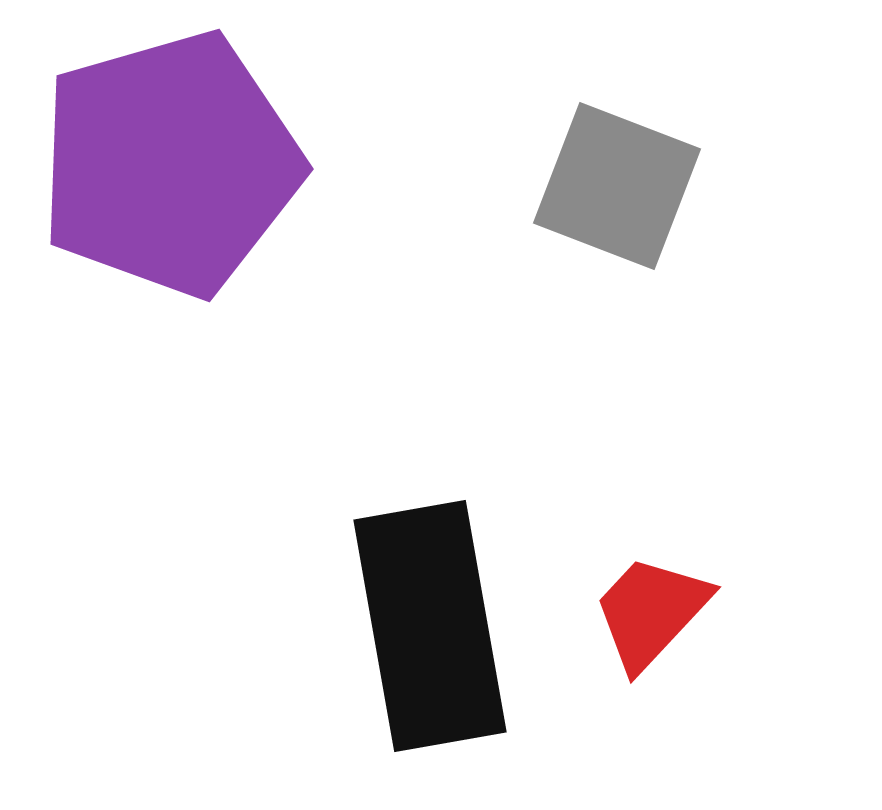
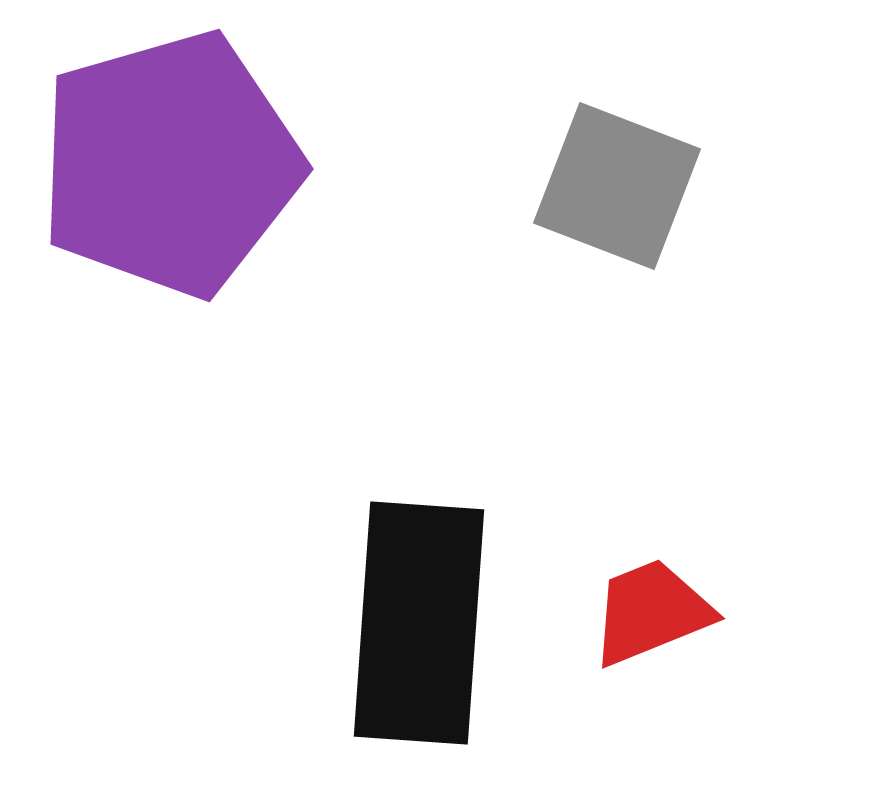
red trapezoid: rotated 25 degrees clockwise
black rectangle: moved 11 px left, 3 px up; rotated 14 degrees clockwise
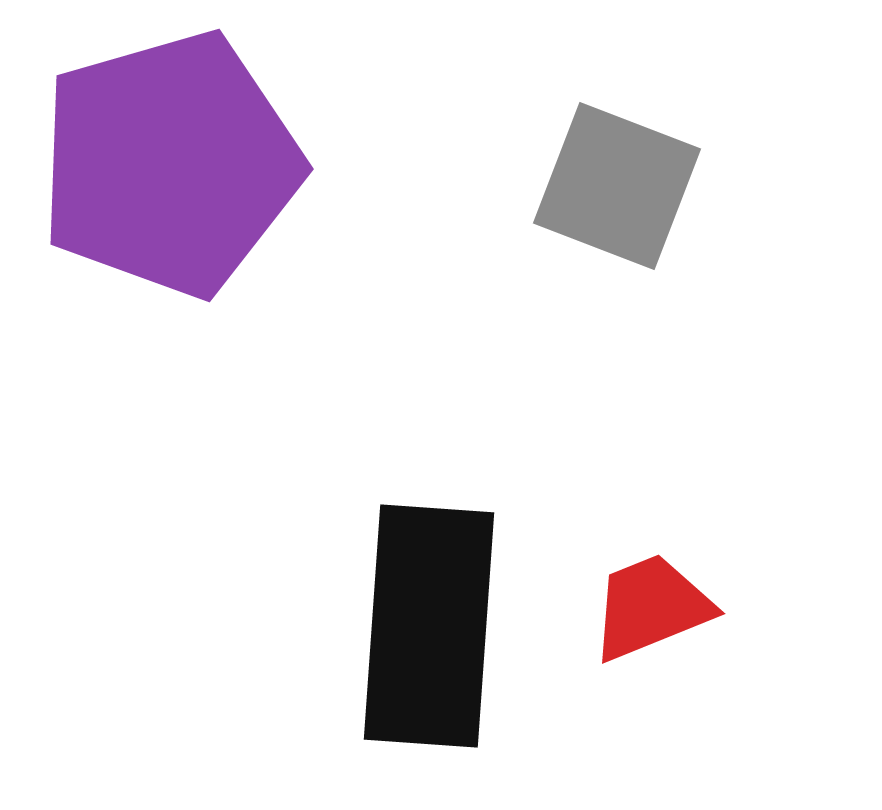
red trapezoid: moved 5 px up
black rectangle: moved 10 px right, 3 px down
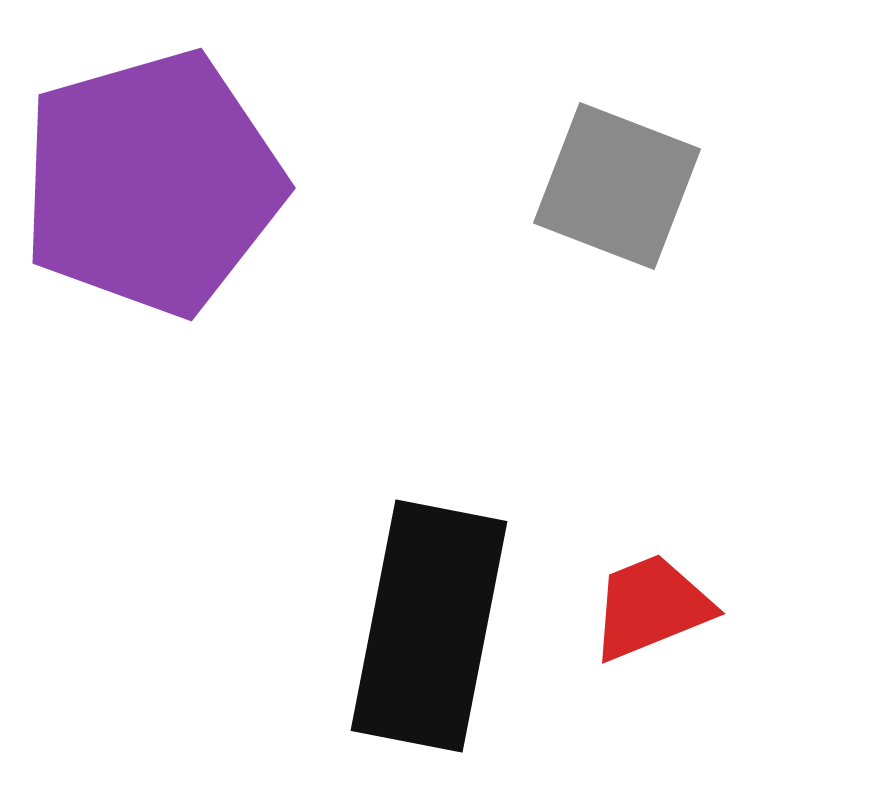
purple pentagon: moved 18 px left, 19 px down
black rectangle: rotated 7 degrees clockwise
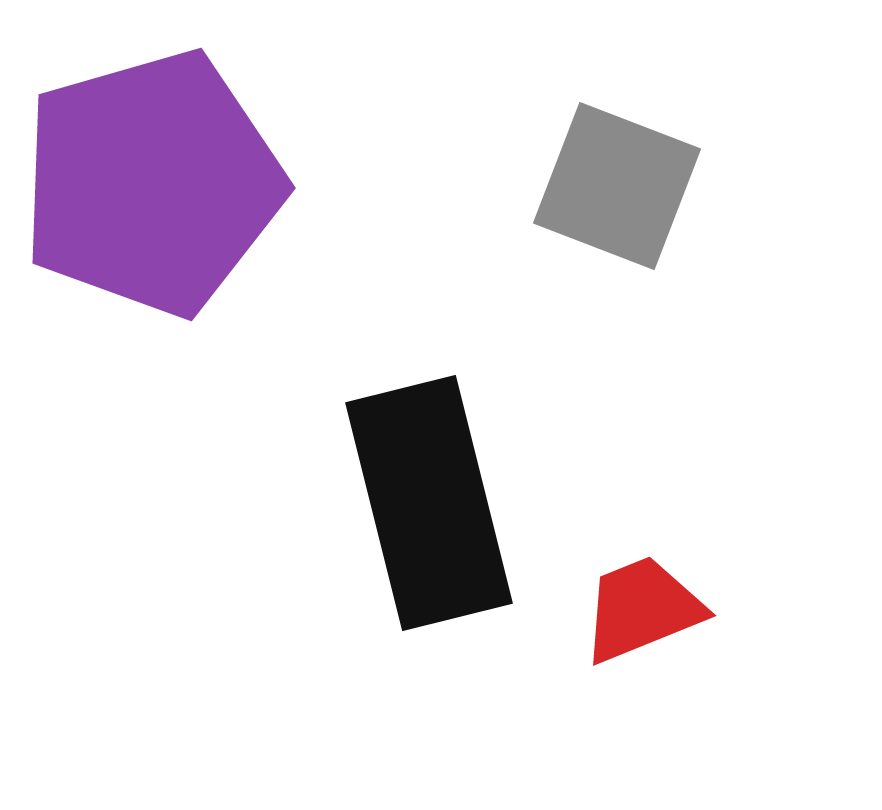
red trapezoid: moved 9 px left, 2 px down
black rectangle: moved 123 px up; rotated 25 degrees counterclockwise
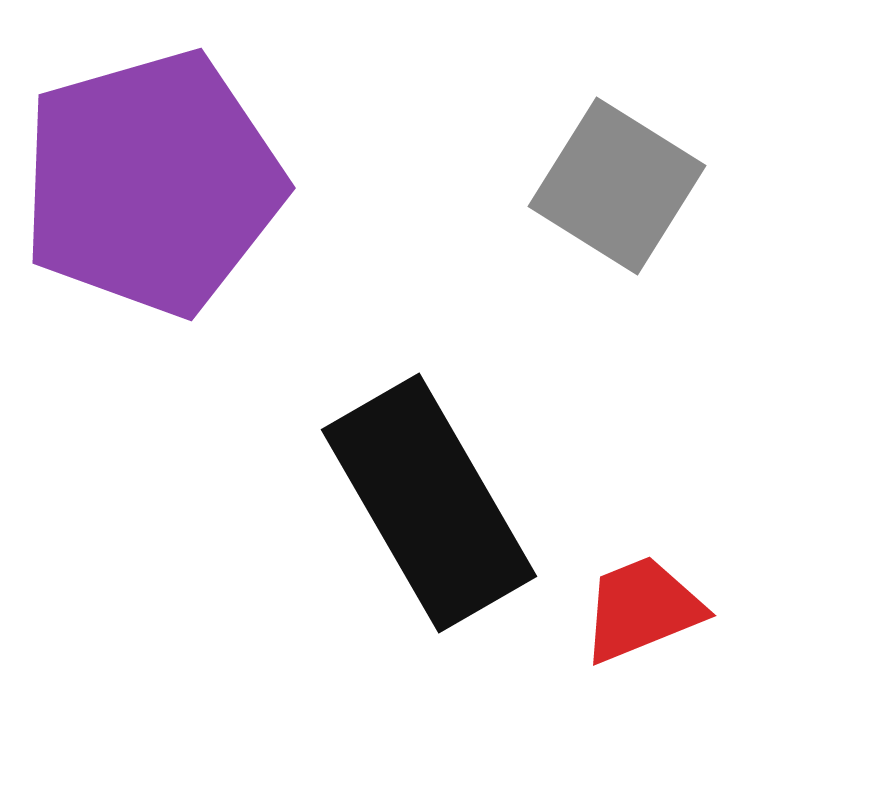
gray square: rotated 11 degrees clockwise
black rectangle: rotated 16 degrees counterclockwise
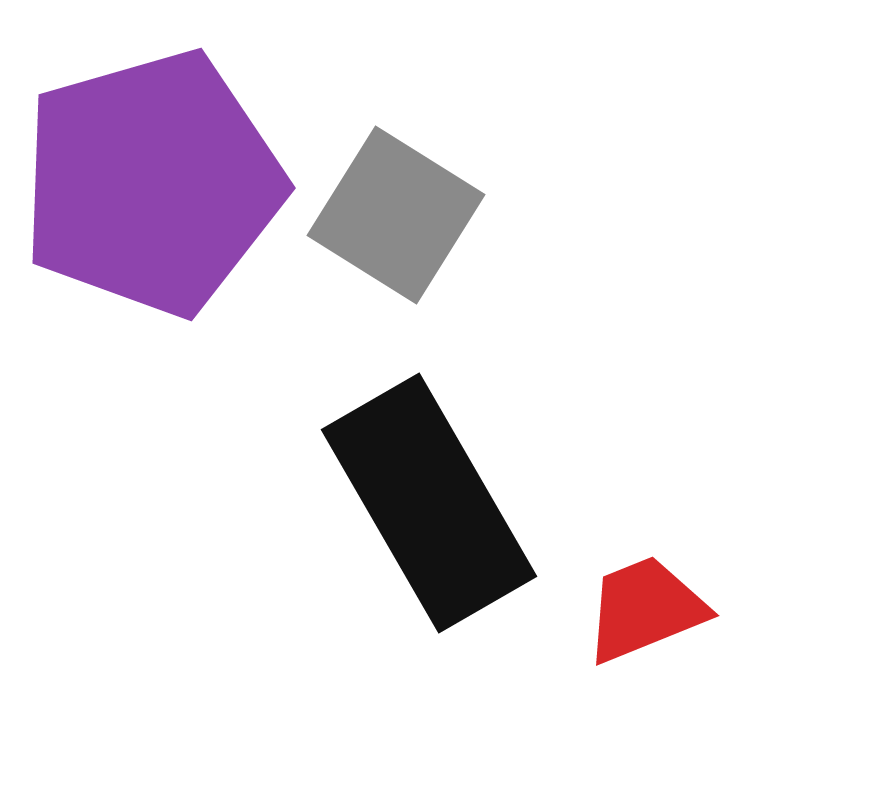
gray square: moved 221 px left, 29 px down
red trapezoid: moved 3 px right
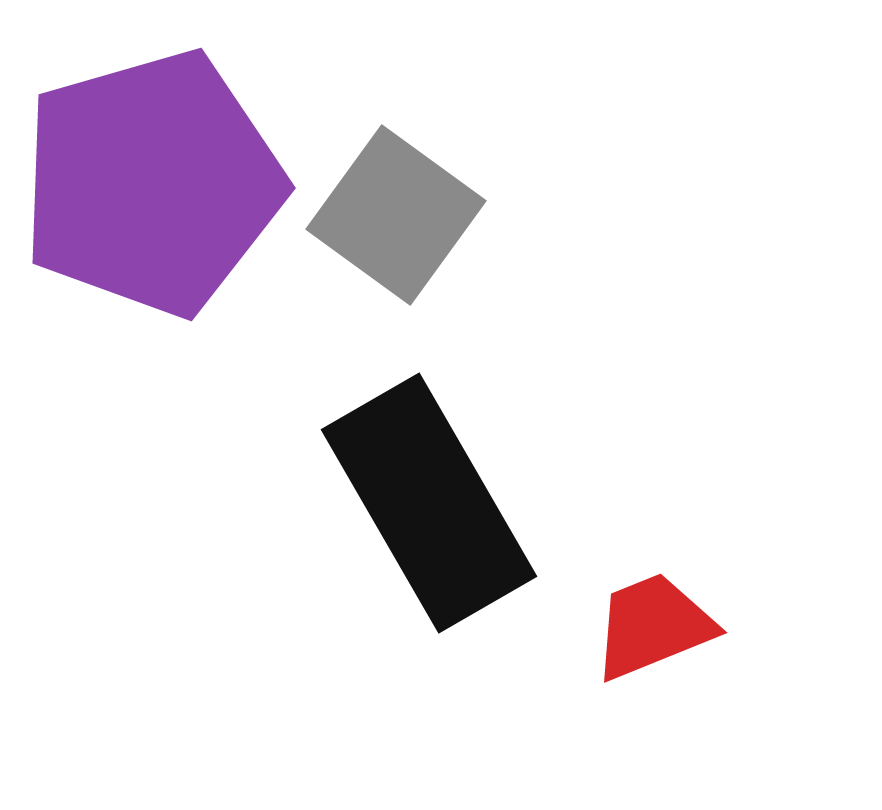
gray square: rotated 4 degrees clockwise
red trapezoid: moved 8 px right, 17 px down
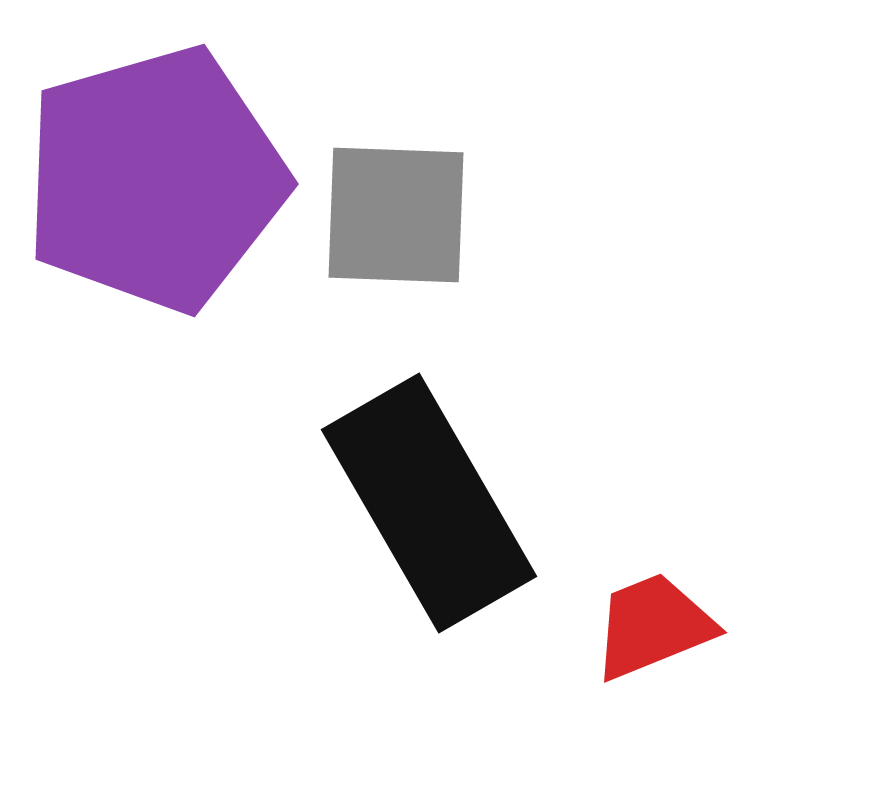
purple pentagon: moved 3 px right, 4 px up
gray square: rotated 34 degrees counterclockwise
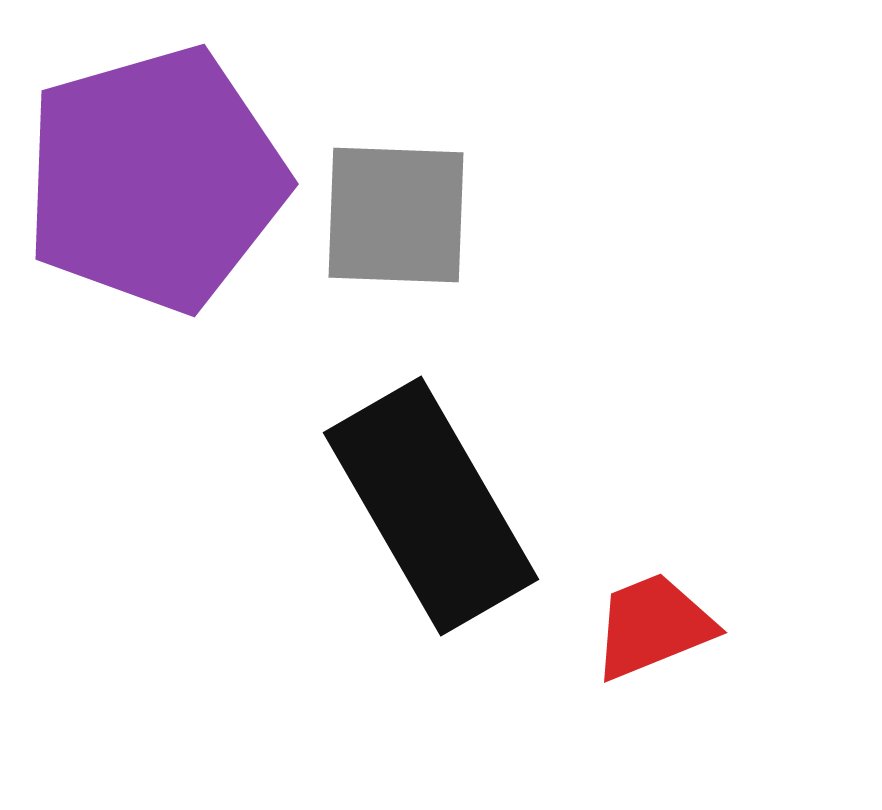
black rectangle: moved 2 px right, 3 px down
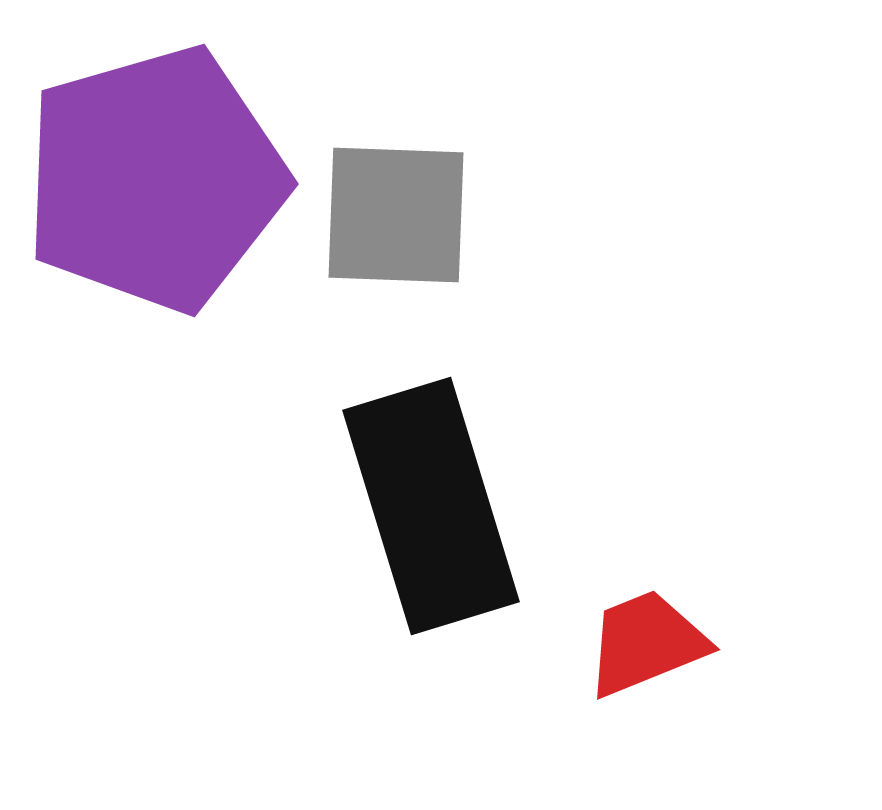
black rectangle: rotated 13 degrees clockwise
red trapezoid: moved 7 px left, 17 px down
